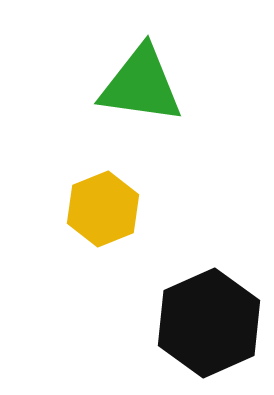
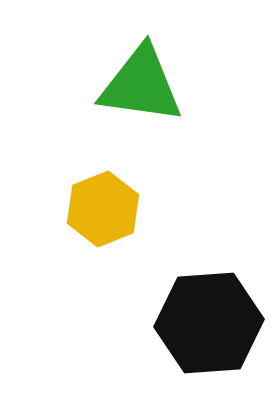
black hexagon: rotated 20 degrees clockwise
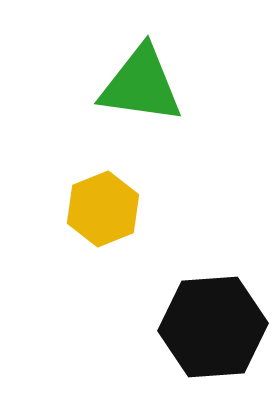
black hexagon: moved 4 px right, 4 px down
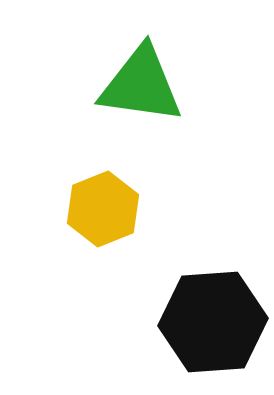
black hexagon: moved 5 px up
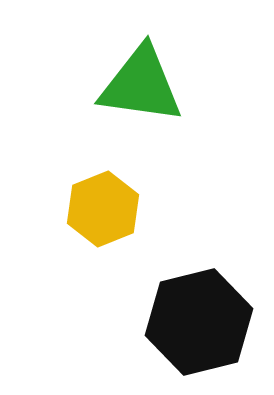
black hexagon: moved 14 px left; rotated 10 degrees counterclockwise
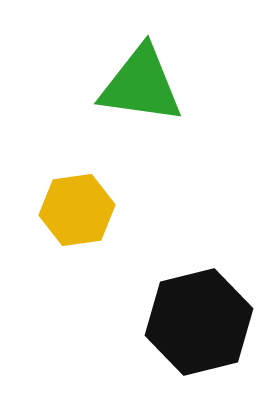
yellow hexagon: moved 26 px left, 1 px down; rotated 14 degrees clockwise
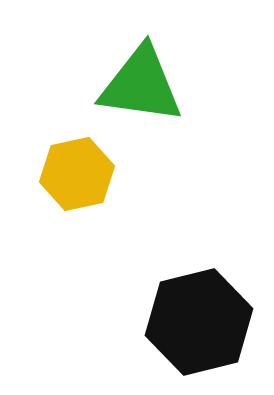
yellow hexagon: moved 36 px up; rotated 4 degrees counterclockwise
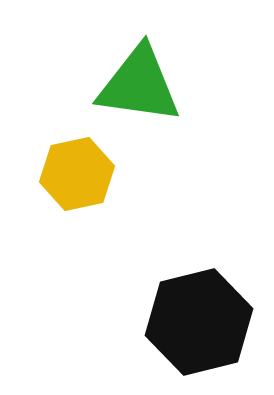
green triangle: moved 2 px left
